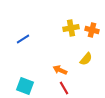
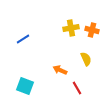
yellow semicircle: rotated 64 degrees counterclockwise
red line: moved 13 px right
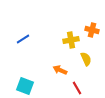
yellow cross: moved 12 px down
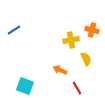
blue line: moved 9 px left, 9 px up
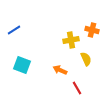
cyan square: moved 3 px left, 21 px up
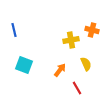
blue line: rotated 72 degrees counterclockwise
yellow semicircle: moved 5 px down
cyan square: moved 2 px right
orange arrow: rotated 104 degrees clockwise
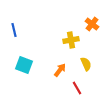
orange cross: moved 6 px up; rotated 24 degrees clockwise
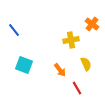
blue line: rotated 24 degrees counterclockwise
orange arrow: rotated 104 degrees clockwise
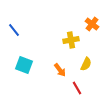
yellow semicircle: rotated 48 degrees clockwise
